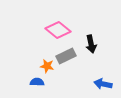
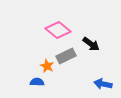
black arrow: rotated 42 degrees counterclockwise
orange star: rotated 16 degrees clockwise
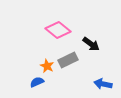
gray rectangle: moved 2 px right, 4 px down
blue semicircle: rotated 24 degrees counterclockwise
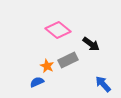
blue arrow: rotated 36 degrees clockwise
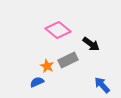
blue arrow: moved 1 px left, 1 px down
